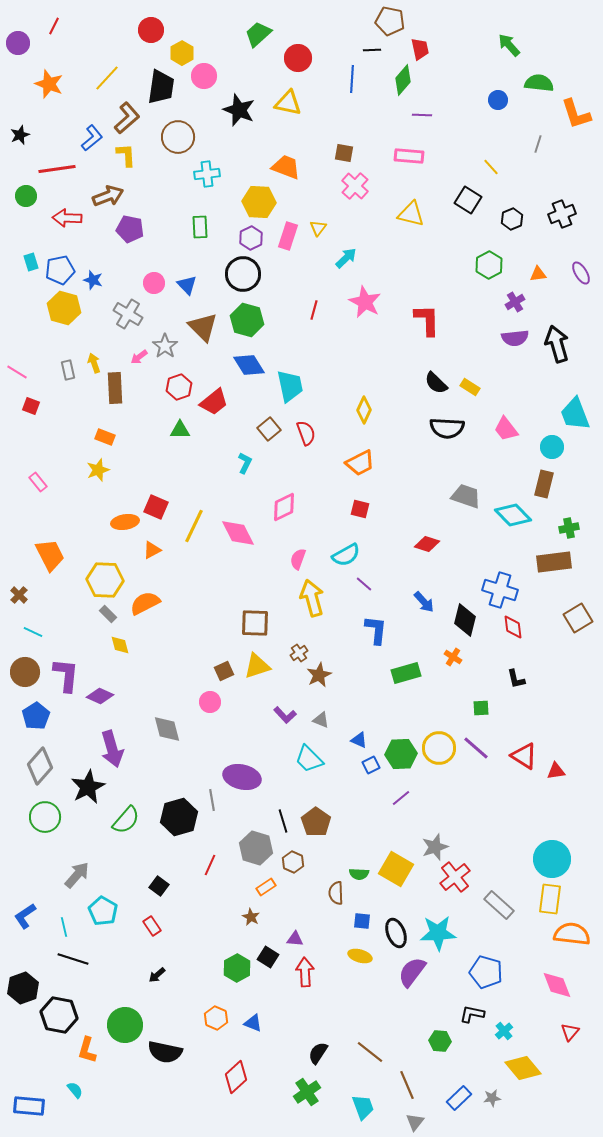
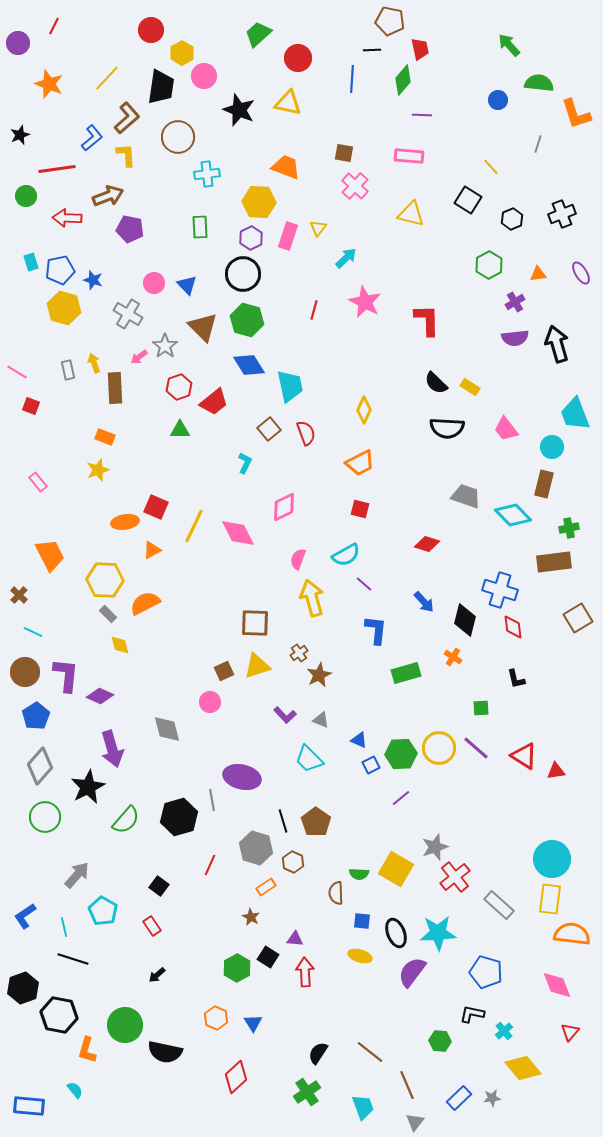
blue triangle at (253, 1023): rotated 36 degrees clockwise
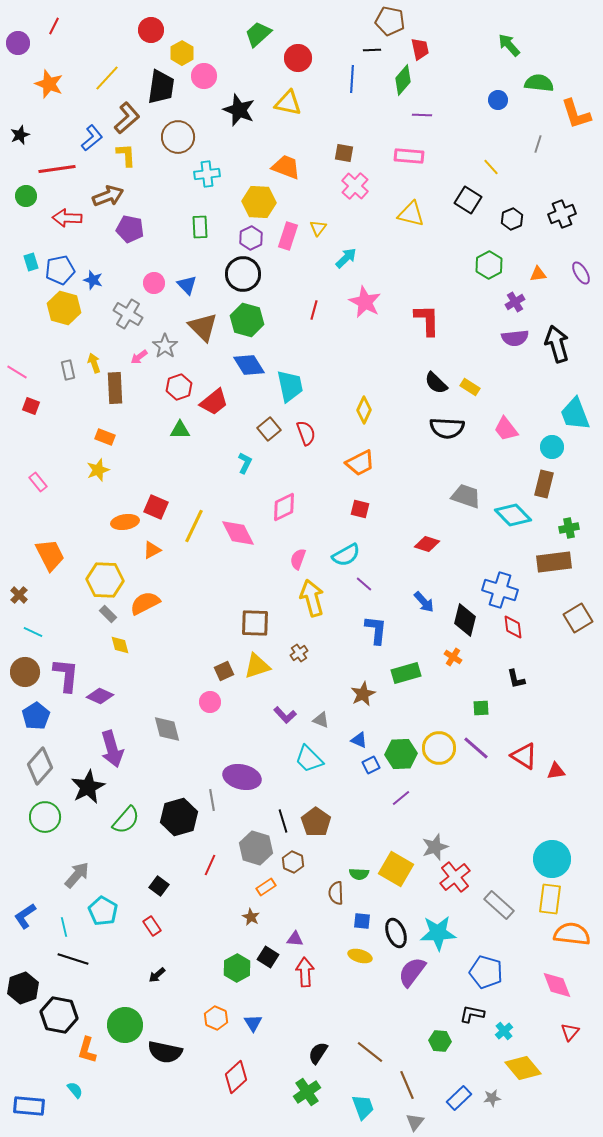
brown star at (319, 675): moved 44 px right, 19 px down
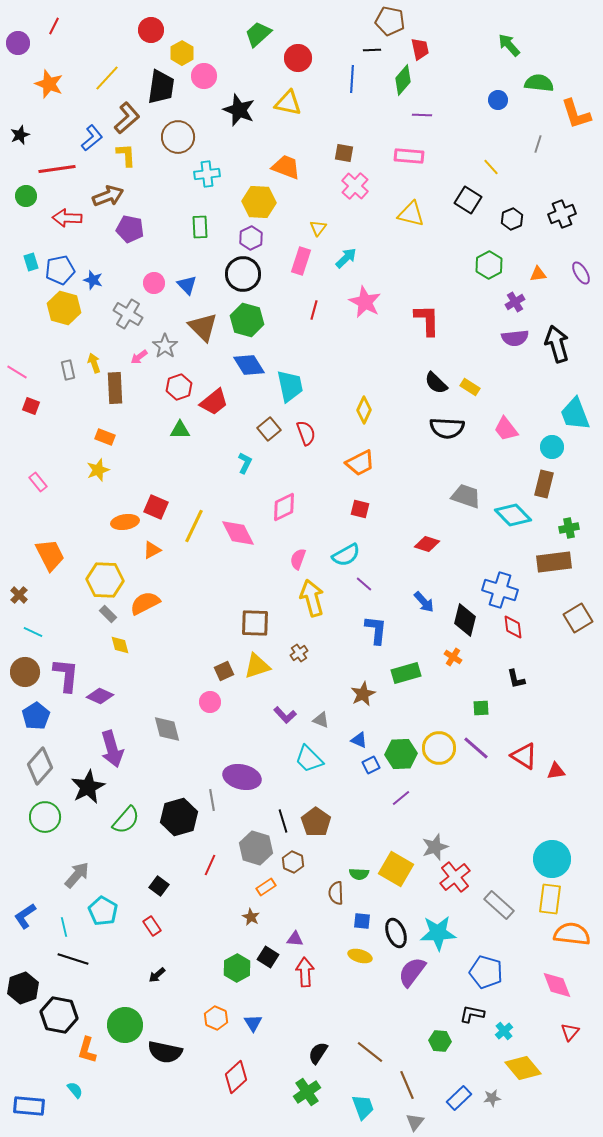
pink rectangle at (288, 236): moved 13 px right, 25 px down
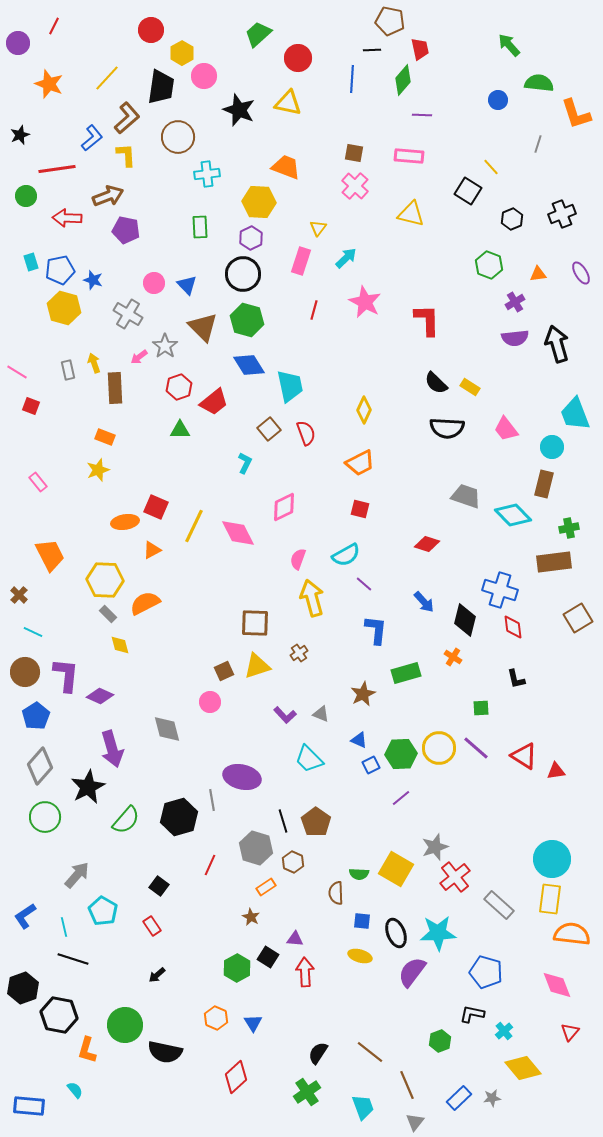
brown square at (344, 153): moved 10 px right
black square at (468, 200): moved 9 px up
purple pentagon at (130, 229): moved 4 px left, 1 px down
green hexagon at (489, 265): rotated 12 degrees counterclockwise
gray triangle at (321, 720): moved 6 px up
green hexagon at (440, 1041): rotated 25 degrees counterclockwise
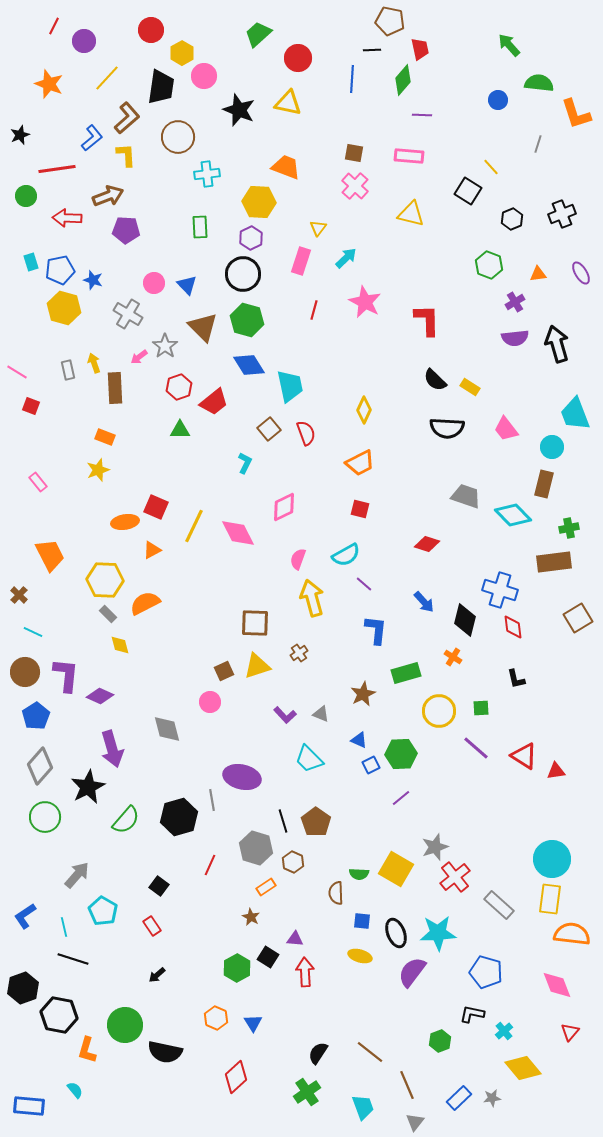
purple circle at (18, 43): moved 66 px right, 2 px up
purple pentagon at (126, 230): rotated 8 degrees counterclockwise
black semicircle at (436, 383): moved 1 px left, 3 px up
yellow circle at (439, 748): moved 37 px up
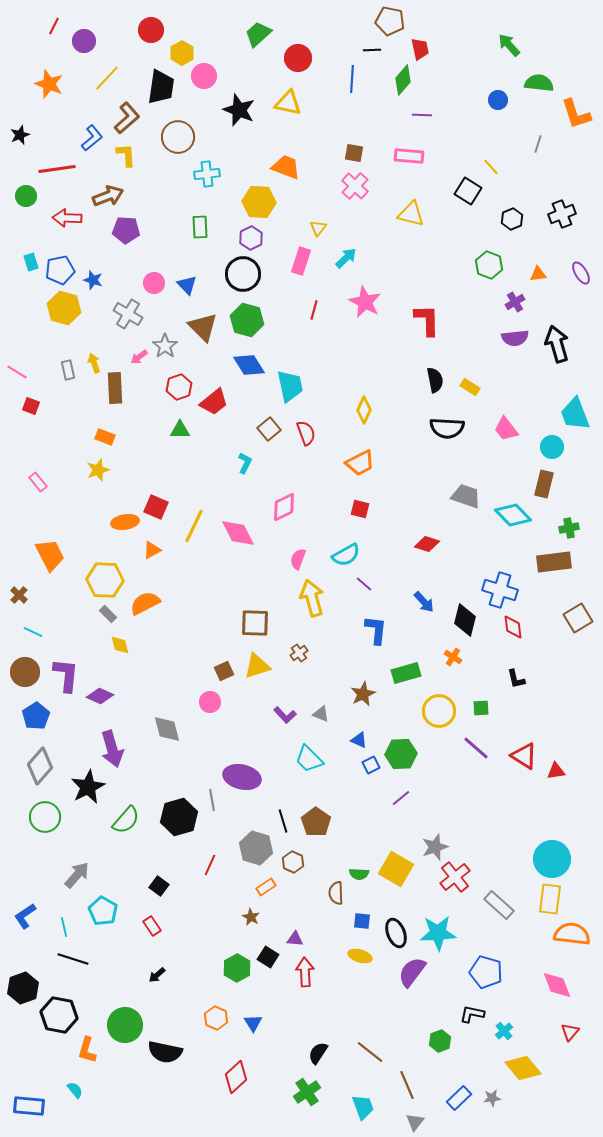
black semicircle at (435, 380): rotated 145 degrees counterclockwise
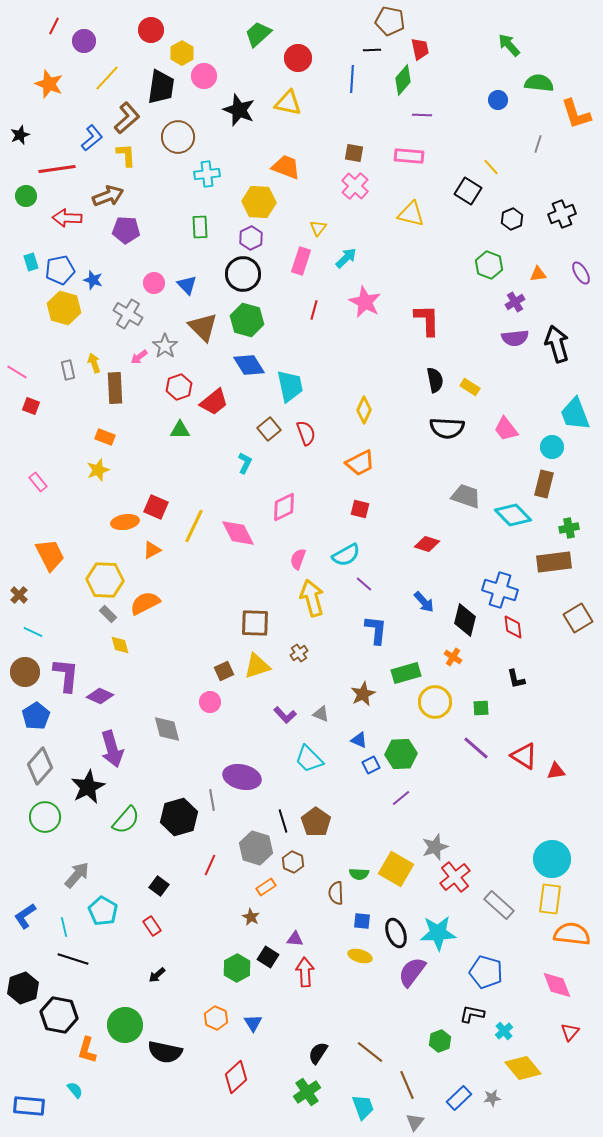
yellow circle at (439, 711): moved 4 px left, 9 px up
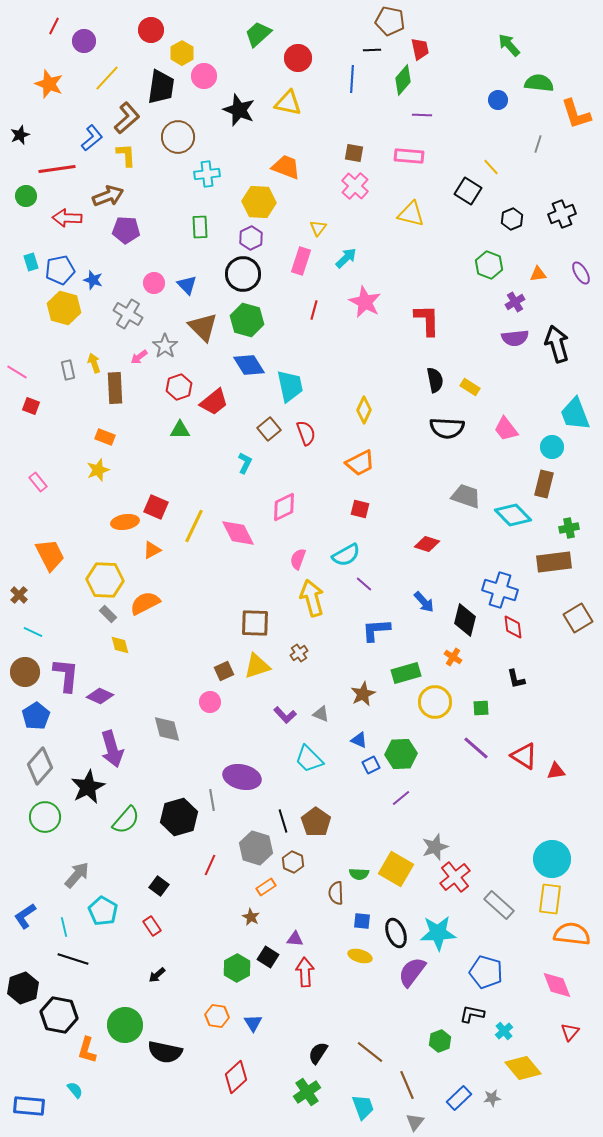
blue L-shape at (376, 630): rotated 100 degrees counterclockwise
orange hexagon at (216, 1018): moved 1 px right, 2 px up; rotated 15 degrees counterclockwise
